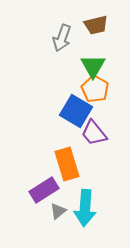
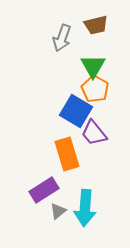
orange rectangle: moved 10 px up
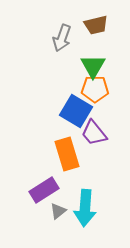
orange pentagon: rotated 28 degrees counterclockwise
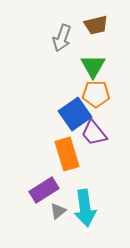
orange pentagon: moved 1 px right, 5 px down
blue square: moved 1 px left, 3 px down; rotated 24 degrees clockwise
cyan arrow: rotated 12 degrees counterclockwise
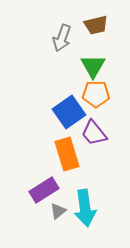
blue square: moved 6 px left, 2 px up
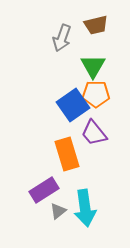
blue square: moved 4 px right, 7 px up
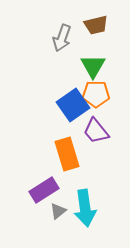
purple trapezoid: moved 2 px right, 2 px up
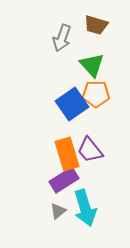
brown trapezoid: rotated 30 degrees clockwise
green triangle: moved 1 px left, 1 px up; rotated 12 degrees counterclockwise
blue square: moved 1 px left, 1 px up
purple trapezoid: moved 6 px left, 19 px down
purple rectangle: moved 20 px right, 10 px up
cyan arrow: rotated 9 degrees counterclockwise
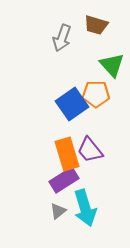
green triangle: moved 20 px right
